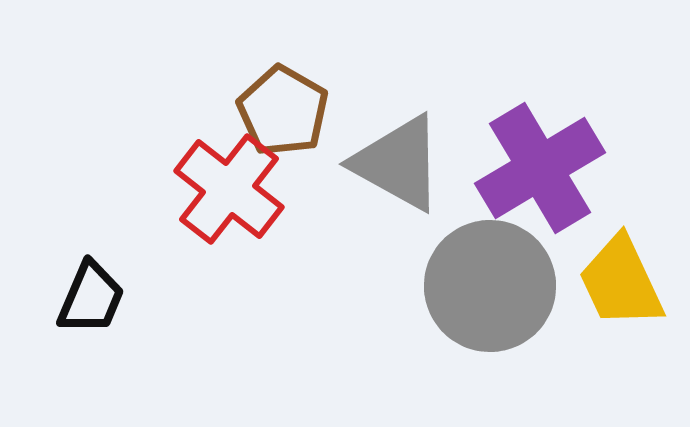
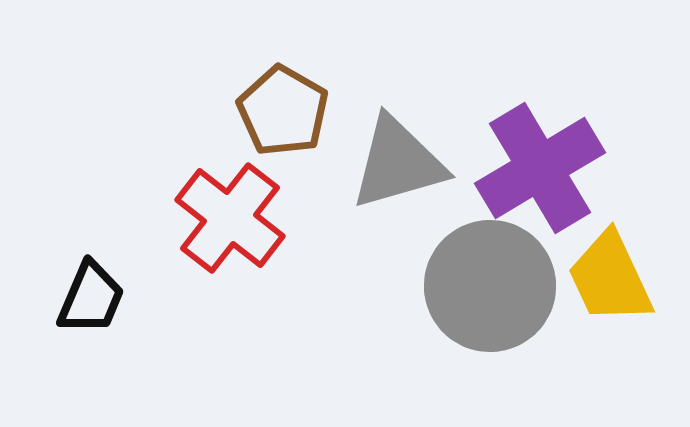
gray triangle: rotated 45 degrees counterclockwise
red cross: moved 1 px right, 29 px down
yellow trapezoid: moved 11 px left, 4 px up
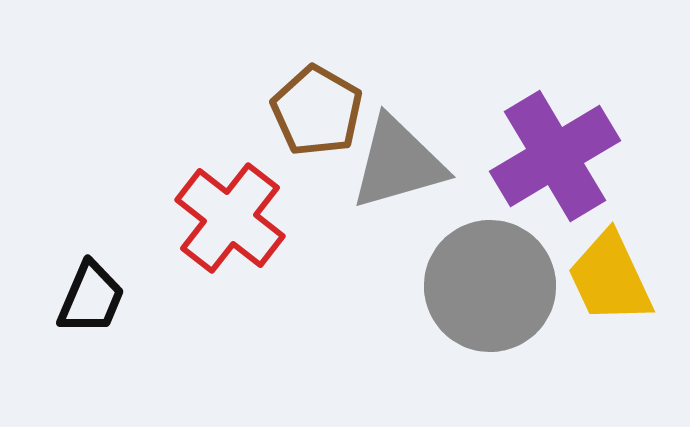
brown pentagon: moved 34 px right
purple cross: moved 15 px right, 12 px up
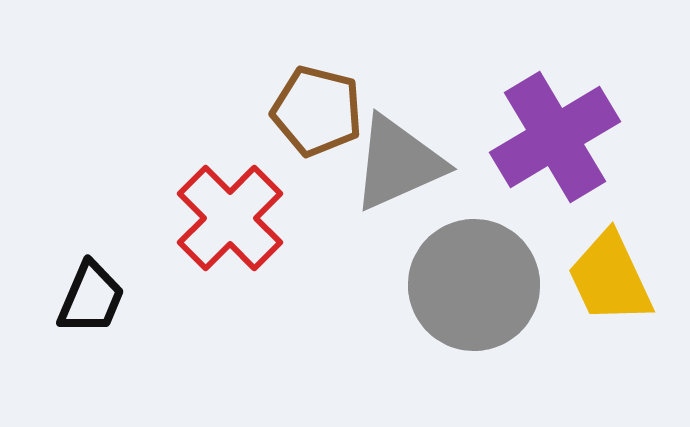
brown pentagon: rotated 16 degrees counterclockwise
purple cross: moved 19 px up
gray triangle: rotated 8 degrees counterclockwise
red cross: rotated 7 degrees clockwise
gray circle: moved 16 px left, 1 px up
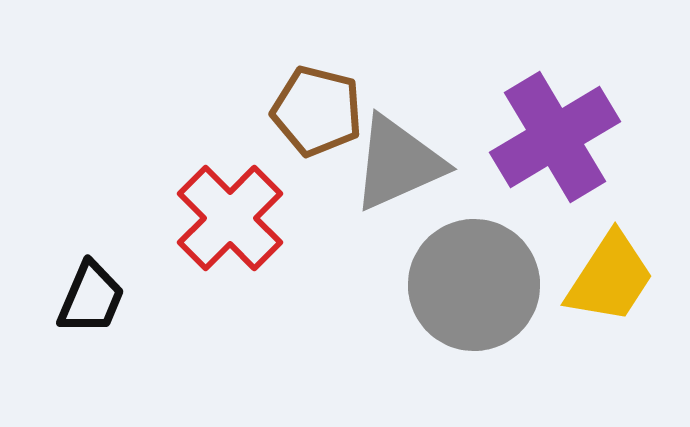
yellow trapezoid: rotated 122 degrees counterclockwise
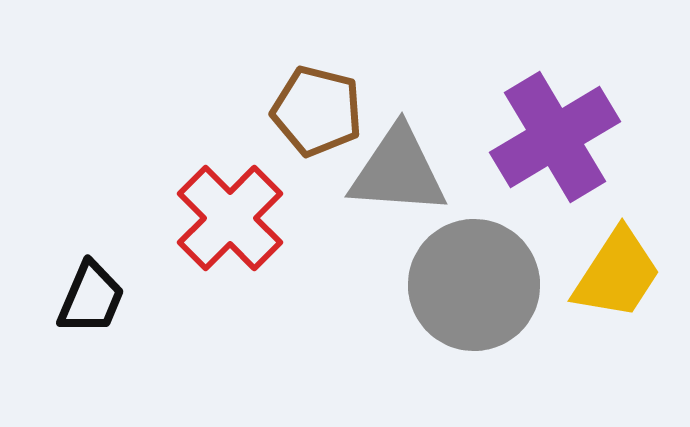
gray triangle: moved 8 px down; rotated 28 degrees clockwise
yellow trapezoid: moved 7 px right, 4 px up
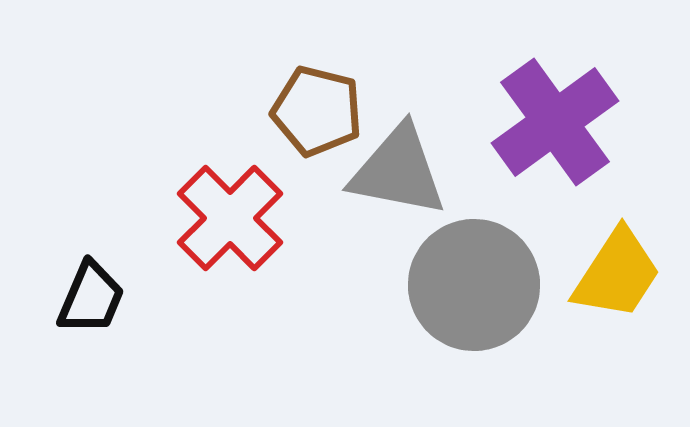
purple cross: moved 15 px up; rotated 5 degrees counterclockwise
gray triangle: rotated 7 degrees clockwise
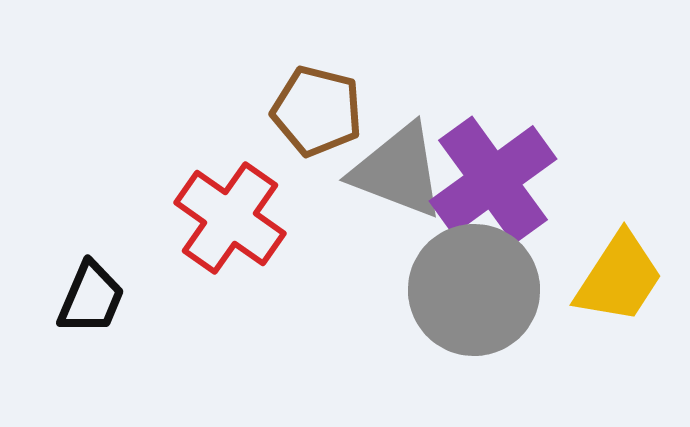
purple cross: moved 62 px left, 58 px down
gray triangle: rotated 10 degrees clockwise
red cross: rotated 10 degrees counterclockwise
yellow trapezoid: moved 2 px right, 4 px down
gray circle: moved 5 px down
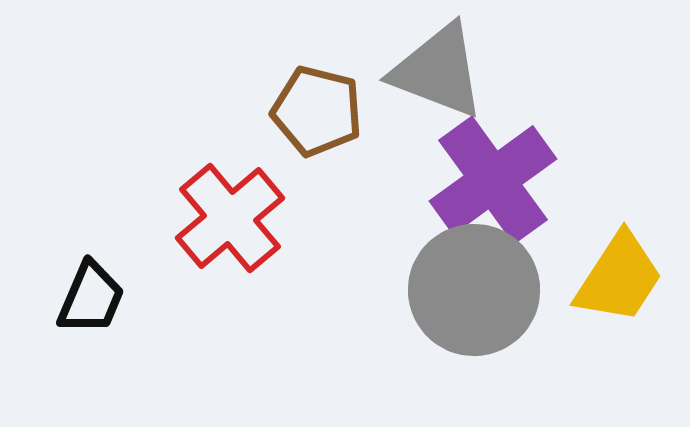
gray triangle: moved 40 px right, 100 px up
red cross: rotated 15 degrees clockwise
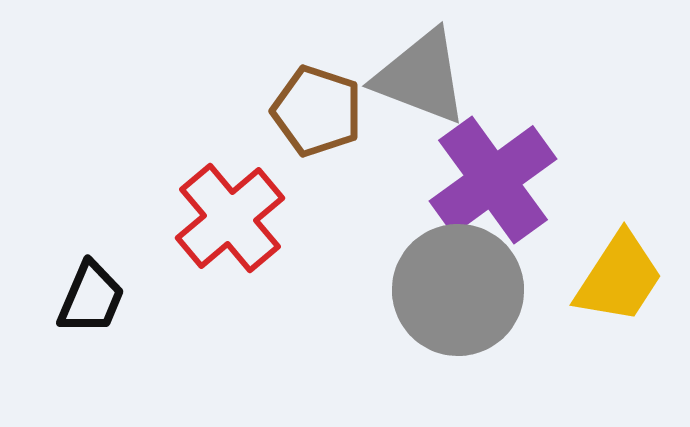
gray triangle: moved 17 px left, 6 px down
brown pentagon: rotated 4 degrees clockwise
gray circle: moved 16 px left
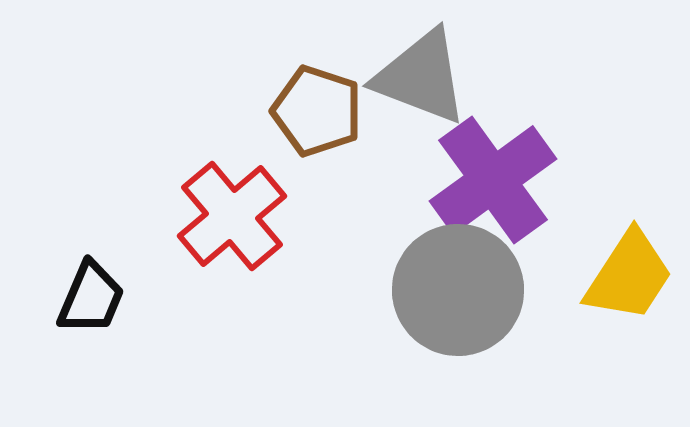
red cross: moved 2 px right, 2 px up
yellow trapezoid: moved 10 px right, 2 px up
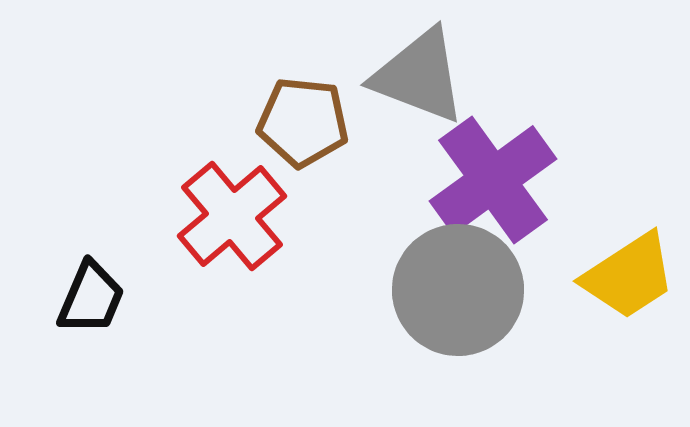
gray triangle: moved 2 px left, 1 px up
brown pentagon: moved 14 px left, 11 px down; rotated 12 degrees counterclockwise
yellow trapezoid: rotated 24 degrees clockwise
